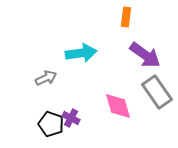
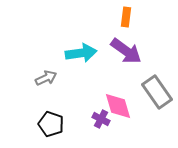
purple arrow: moved 19 px left, 4 px up
purple cross: moved 30 px right, 1 px down
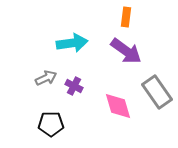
cyan arrow: moved 9 px left, 10 px up
purple cross: moved 27 px left, 33 px up
black pentagon: rotated 20 degrees counterclockwise
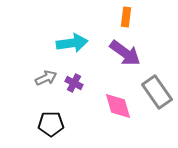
purple arrow: moved 1 px left, 2 px down
purple cross: moved 3 px up
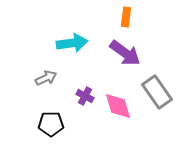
purple cross: moved 11 px right, 13 px down
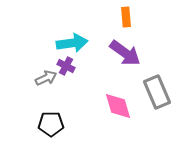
orange rectangle: rotated 12 degrees counterclockwise
gray rectangle: rotated 12 degrees clockwise
purple cross: moved 19 px left, 30 px up
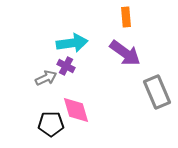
pink diamond: moved 42 px left, 4 px down
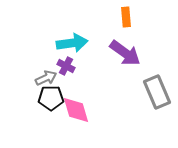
black pentagon: moved 26 px up
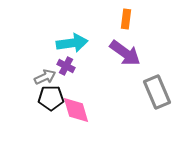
orange rectangle: moved 2 px down; rotated 12 degrees clockwise
gray arrow: moved 1 px left, 1 px up
